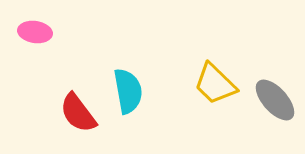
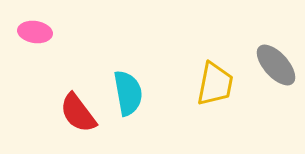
yellow trapezoid: rotated 123 degrees counterclockwise
cyan semicircle: moved 2 px down
gray ellipse: moved 1 px right, 35 px up
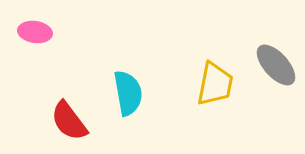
red semicircle: moved 9 px left, 8 px down
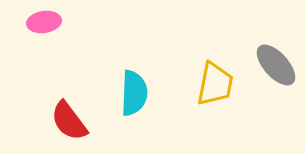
pink ellipse: moved 9 px right, 10 px up; rotated 16 degrees counterclockwise
cyan semicircle: moved 6 px right; rotated 12 degrees clockwise
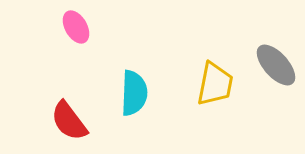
pink ellipse: moved 32 px right, 5 px down; rotated 68 degrees clockwise
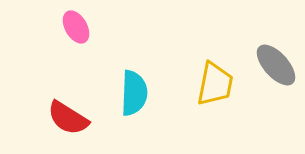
red semicircle: moved 1 px left, 3 px up; rotated 21 degrees counterclockwise
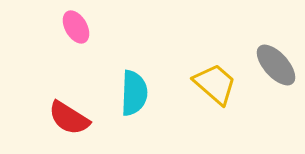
yellow trapezoid: rotated 60 degrees counterclockwise
red semicircle: moved 1 px right
